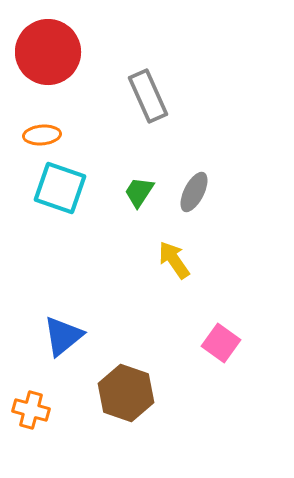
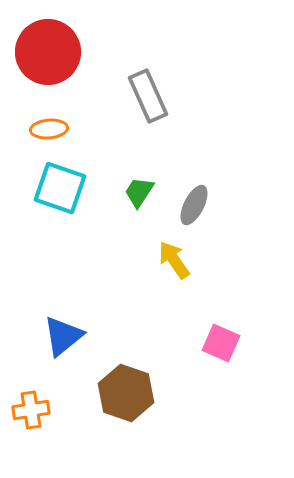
orange ellipse: moved 7 px right, 6 px up
gray ellipse: moved 13 px down
pink square: rotated 12 degrees counterclockwise
orange cross: rotated 24 degrees counterclockwise
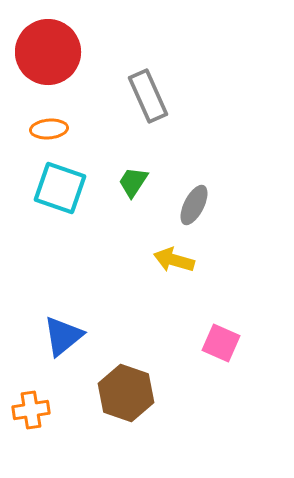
green trapezoid: moved 6 px left, 10 px up
yellow arrow: rotated 39 degrees counterclockwise
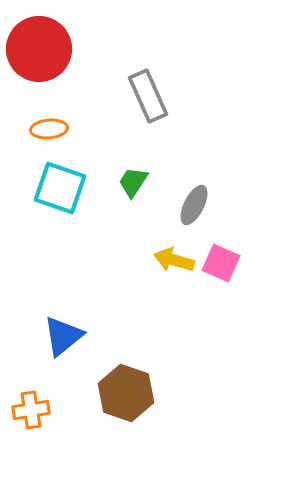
red circle: moved 9 px left, 3 px up
pink square: moved 80 px up
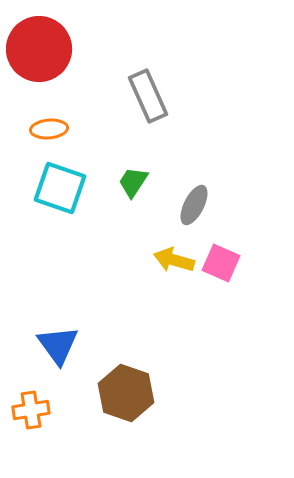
blue triangle: moved 5 px left, 9 px down; rotated 27 degrees counterclockwise
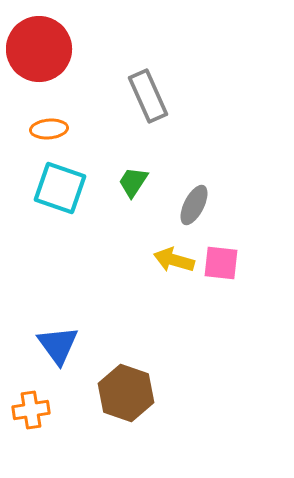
pink square: rotated 18 degrees counterclockwise
